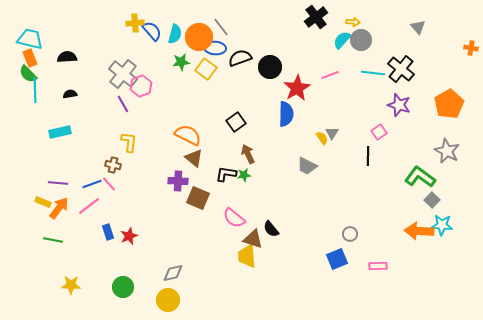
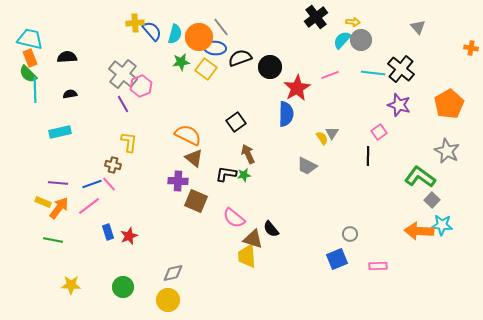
brown square at (198, 198): moved 2 px left, 3 px down
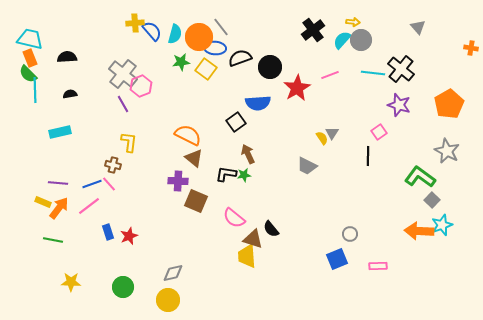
black cross at (316, 17): moved 3 px left, 13 px down
blue semicircle at (286, 114): moved 28 px left, 11 px up; rotated 85 degrees clockwise
cyan star at (442, 225): rotated 25 degrees counterclockwise
yellow star at (71, 285): moved 3 px up
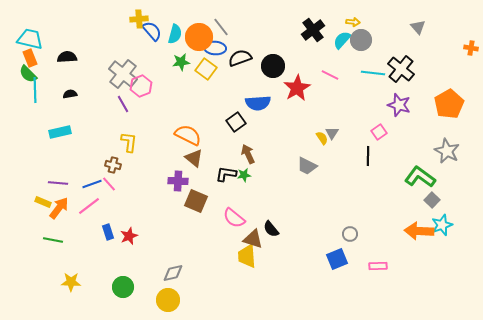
yellow cross at (135, 23): moved 4 px right, 4 px up
black circle at (270, 67): moved 3 px right, 1 px up
pink line at (330, 75): rotated 48 degrees clockwise
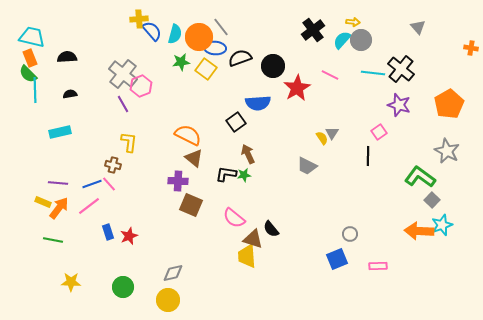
cyan trapezoid at (30, 39): moved 2 px right, 2 px up
brown square at (196, 201): moved 5 px left, 4 px down
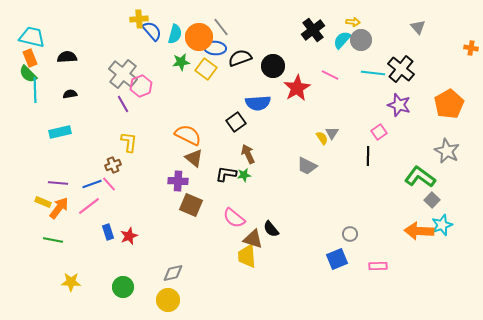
brown cross at (113, 165): rotated 35 degrees counterclockwise
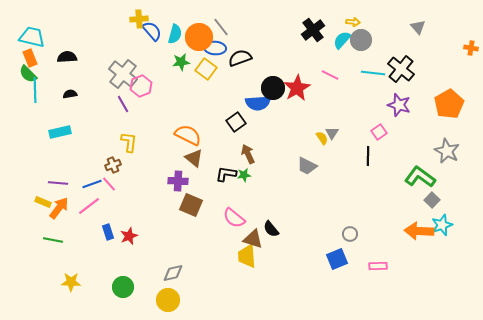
black circle at (273, 66): moved 22 px down
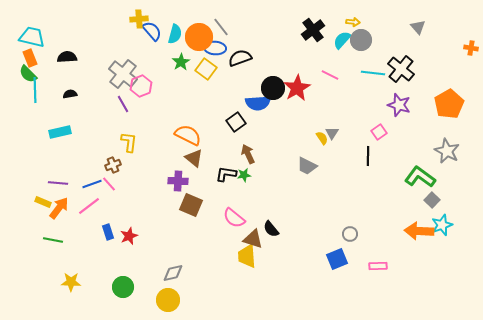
green star at (181, 62): rotated 24 degrees counterclockwise
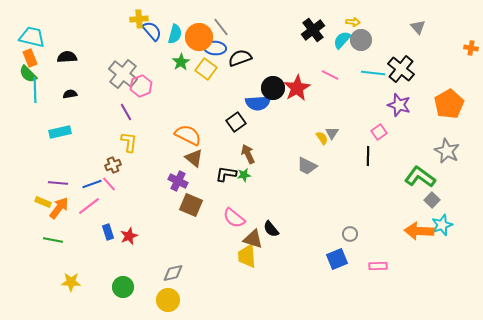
purple line at (123, 104): moved 3 px right, 8 px down
purple cross at (178, 181): rotated 24 degrees clockwise
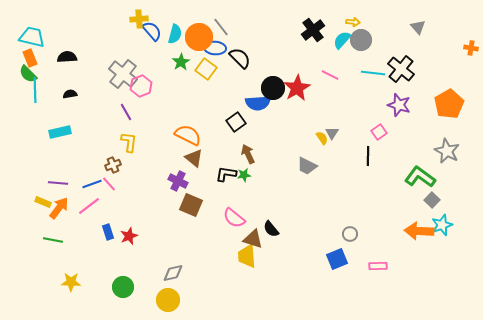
black semicircle at (240, 58): rotated 65 degrees clockwise
